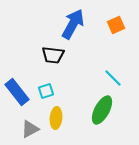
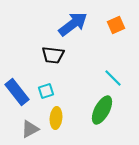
blue arrow: rotated 24 degrees clockwise
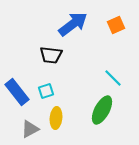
black trapezoid: moved 2 px left
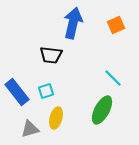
blue arrow: moved 1 px up; rotated 40 degrees counterclockwise
yellow ellipse: rotated 10 degrees clockwise
gray triangle: rotated 12 degrees clockwise
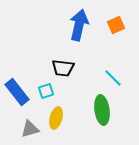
blue arrow: moved 6 px right, 2 px down
black trapezoid: moved 12 px right, 13 px down
green ellipse: rotated 36 degrees counterclockwise
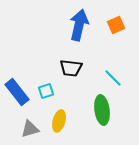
black trapezoid: moved 8 px right
yellow ellipse: moved 3 px right, 3 px down
